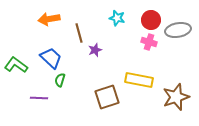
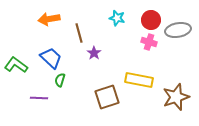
purple star: moved 1 px left, 3 px down; rotated 16 degrees counterclockwise
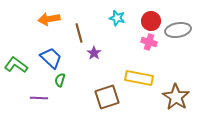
red circle: moved 1 px down
yellow rectangle: moved 2 px up
brown star: rotated 20 degrees counterclockwise
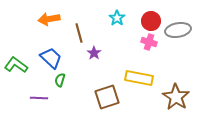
cyan star: rotated 21 degrees clockwise
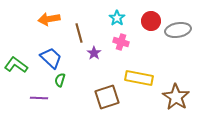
pink cross: moved 28 px left
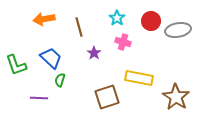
orange arrow: moved 5 px left
brown line: moved 6 px up
pink cross: moved 2 px right
green L-shape: rotated 145 degrees counterclockwise
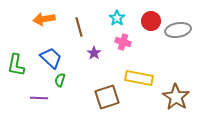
green L-shape: rotated 30 degrees clockwise
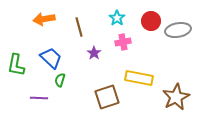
pink cross: rotated 28 degrees counterclockwise
brown star: rotated 12 degrees clockwise
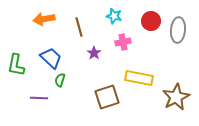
cyan star: moved 3 px left, 2 px up; rotated 21 degrees counterclockwise
gray ellipse: rotated 75 degrees counterclockwise
